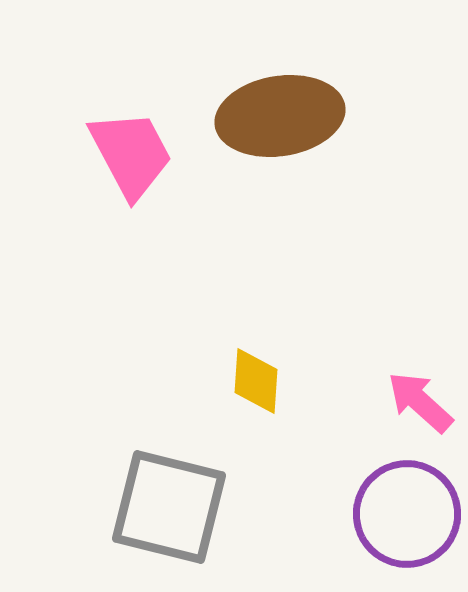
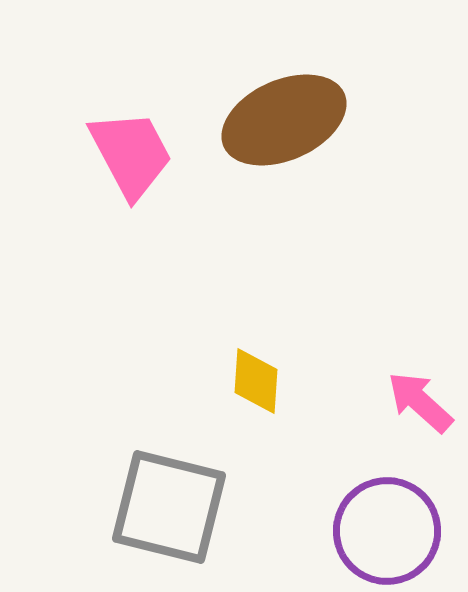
brown ellipse: moved 4 px right, 4 px down; rotated 15 degrees counterclockwise
purple circle: moved 20 px left, 17 px down
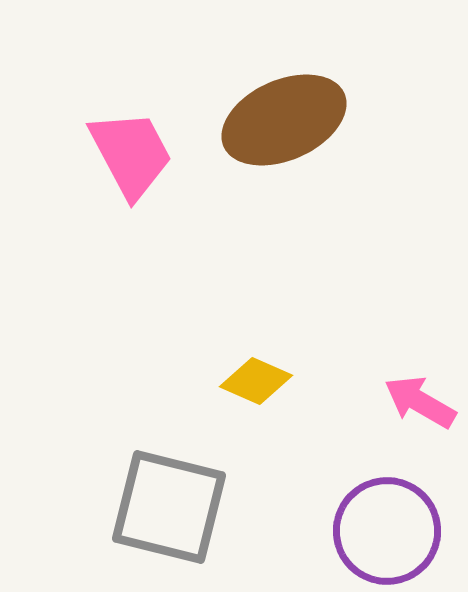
yellow diamond: rotated 70 degrees counterclockwise
pink arrow: rotated 12 degrees counterclockwise
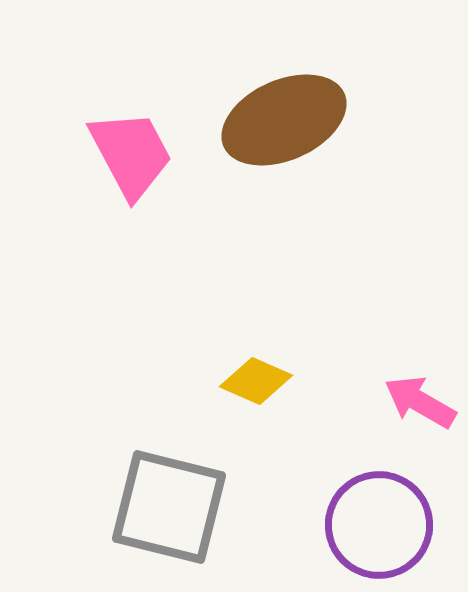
purple circle: moved 8 px left, 6 px up
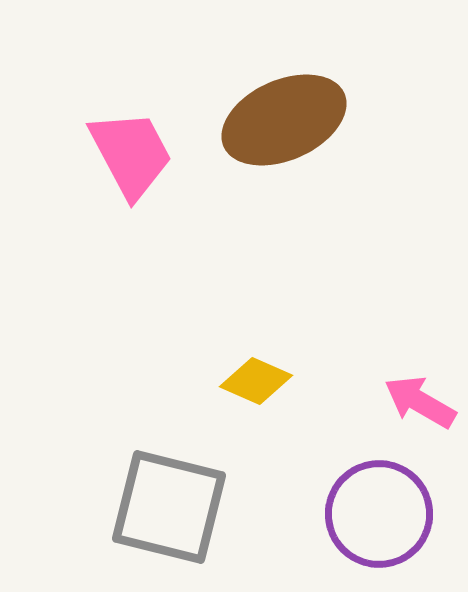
purple circle: moved 11 px up
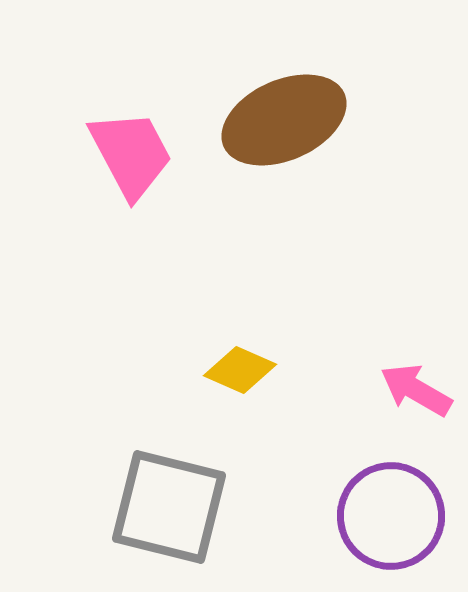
yellow diamond: moved 16 px left, 11 px up
pink arrow: moved 4 px left, 12 px up
purple circle: moved 12 px right, 2 px down
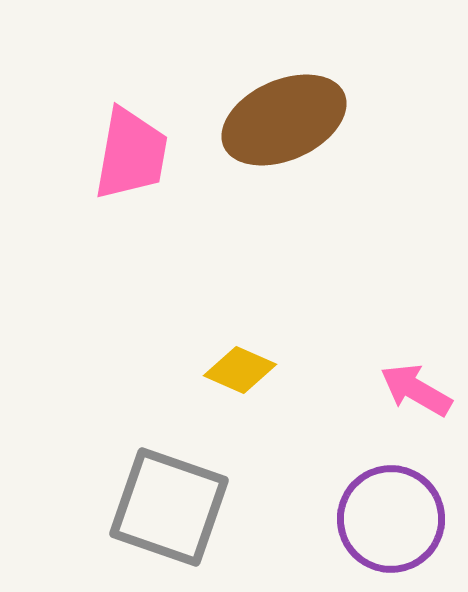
pink trapezoid: rotated 38 degrees clockwise
gray square: rotated 5 degrees clockwise
purple circle: moved 3 px down
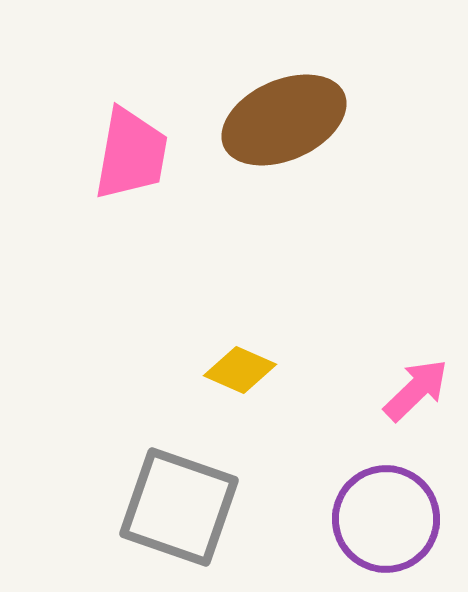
pink arrow: rotated 106 degrees clockwise
gray square: moved 10 px right
purple circle: moved 5 px left
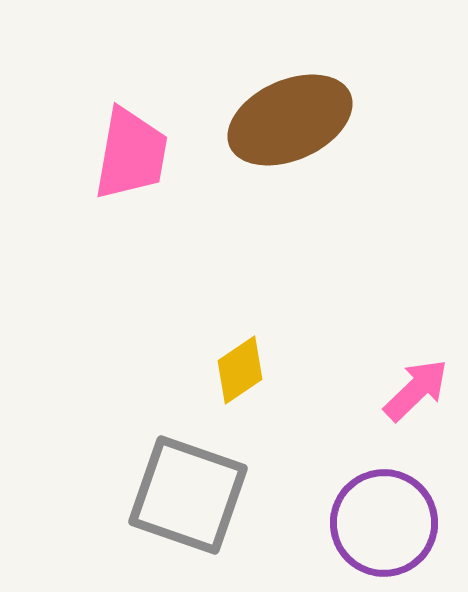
brown ellipse: moved 6 px right
yellow diamond: rotated 58 degrees counterclockwise
gray square: moved 9 px right, 12 px up
purple circle: moved 2 px left, 4 px down
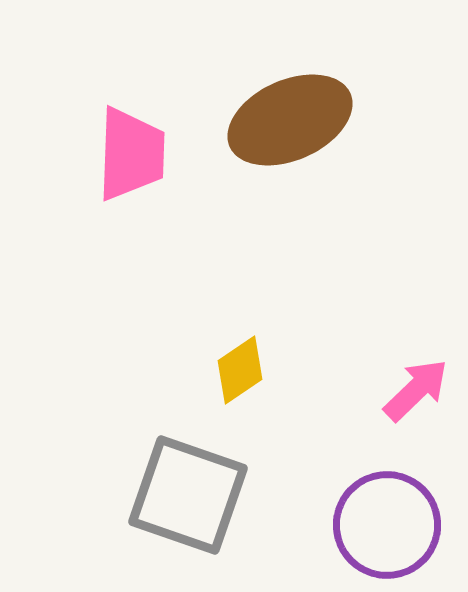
pink trapezoid: rotated 8 degrees counterclockwise
purple circle: moved 3 px right, 2 px down
